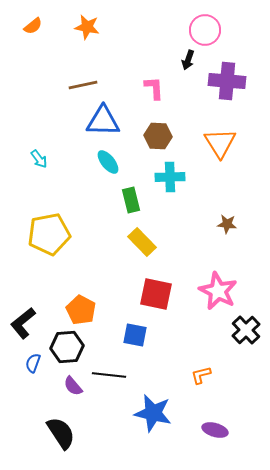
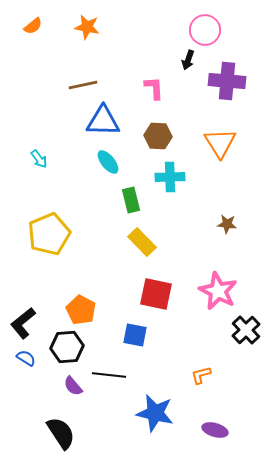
yellow pentagon: rotated 12 degrees counterclockwise
blue semicircle: moved 7 px left, 5 px up; rotated 102 degrees clockwise
blue star: moved 2 px right
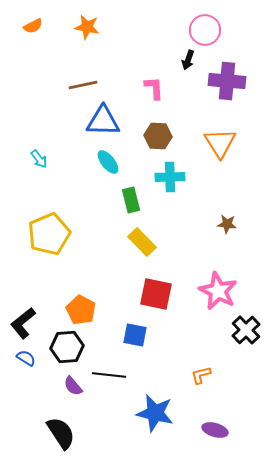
orange semicircle: rotated 12 degrees clockwise
